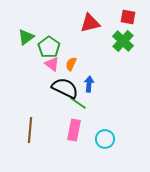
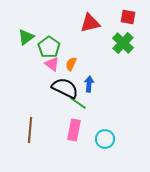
green cross: moved 2 px down
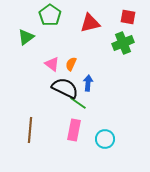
green cross: rotated 25 degrees clockwise
green pentagon: moved 1 px right, 32 px up
blue arrow: moved 1 px left, 1 px up
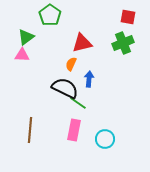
red triangle: moved 8 px left, 20 px down
pink triangle: moved 30 px left, 9 px up; rotated 35 degrees counterclockwise
blue arrow: moved 1 px right, 4 px up
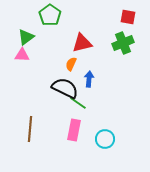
brown line: moved 1 px up
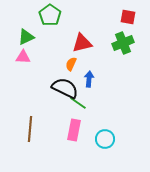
green triangle: rotated 12 degrees clockwise
pink triangle: moved 1 px right, 2 px down
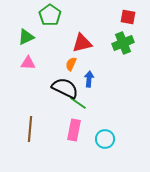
pink triangle: moved 5 px right, 6 px down
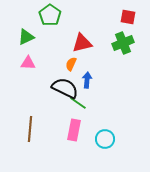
blue arrow: moved 2 px left, 1 px down
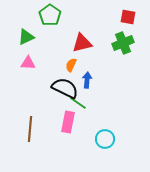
orange semicircle: moved 1 px down
pink rectangle: moved 6 px left, 8 px up
